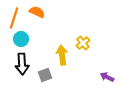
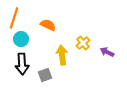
orange semicircle: moved 11 px right, 13 px down
purple arrow: moved 25 px up
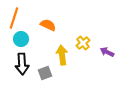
gray square: moved 2 px up
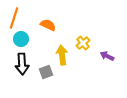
purple arrow: moved 4 px down
gray square: moved 1 px right, 1 px up
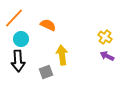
orange line: rotated 25 degrees clockwise
yellow cross: moved 22 px right, 6 px up; rotated 16 degrees counterclockwise
black arrow: moved 4 px left, 3 px up
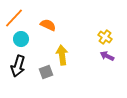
black arrow: moved 5 px down; rotated 20 degrees clockwise
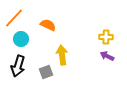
yellow cross: moved 1 px right; rotated 32 degrees counterclockwise
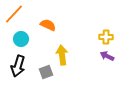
orange line: moved 4 px up
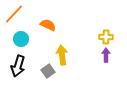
purple arrow: moved 1 px left, 1 px up; rotated 64 degrees clockwise
gray square: moved 2 px right, 1 px up; rotated 16 degrees counterclockwise
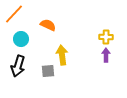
gray square: rotated 32 degrees clockwise
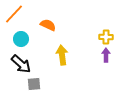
black arrow: moved 3 px right, 2 px up; rotated 65 degrees counterclockwise
gray square: moved 14 px left, 13 px down
